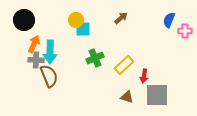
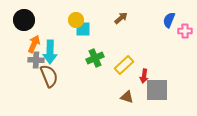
gray square: moved 5 px up
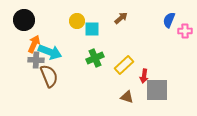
yellow circle: moved 1 px right, 1 px down
cyan square: moved 9 px right
cyan arrow: rotated 70 degrees counterclockwise
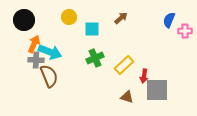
yellow circle: moved 8 px left, 4 px up
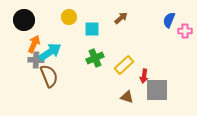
cyan arrow: rotated 55 degrees counterclockwise
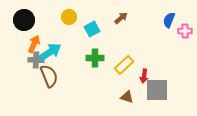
cyan square: rotated 28 degrees counterclockwise
green cross: rotated 24 degrees clockwise
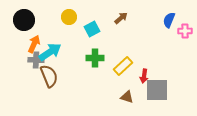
yellow rectangle: moved 1 px left, 1 px down
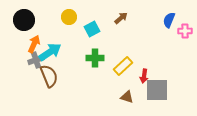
gray cross: rotated 21 degrees counterclockwise
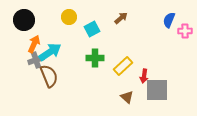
brown triangle: rotated 24 degrees clockwise
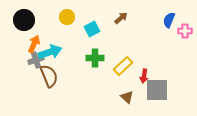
yellow circle: moved 2 px left
cyan arrow: rotated 15 degrees clockwise
